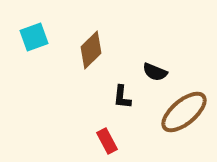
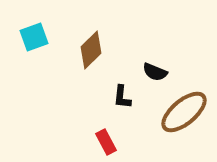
red rectangle: moved 1 px left, 1 px down
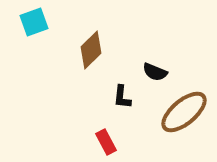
cyan square: moved 15 px up
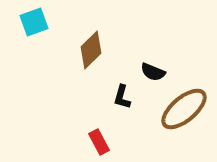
black semicircle: moved 2 px left
black L-shape: rotated 10 degrees clockwise
brown ellipse: moved 3 px up
red rectangle: moved 7 px left
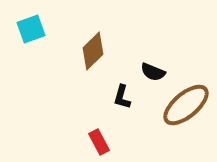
cyan square: moved 3 px left, 7 px down
brown diamond: moved 2 px right, 1 px down
brown ellipse: moved 2 px right, 4 px up
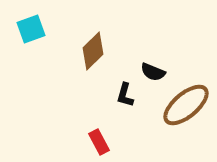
black L-shape: moved 3 px right, 2 px up
